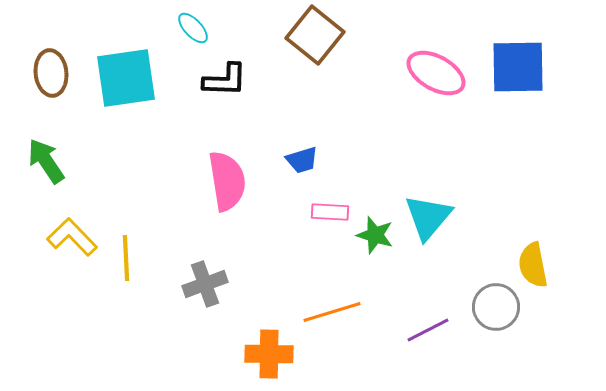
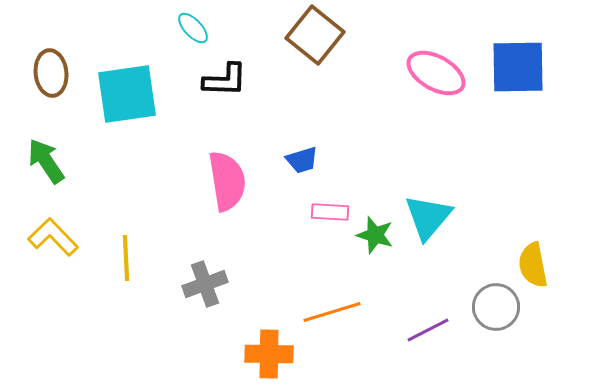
cyan square: moved 1 px right, 16 px down
yellow L-shape: moved 19 px left
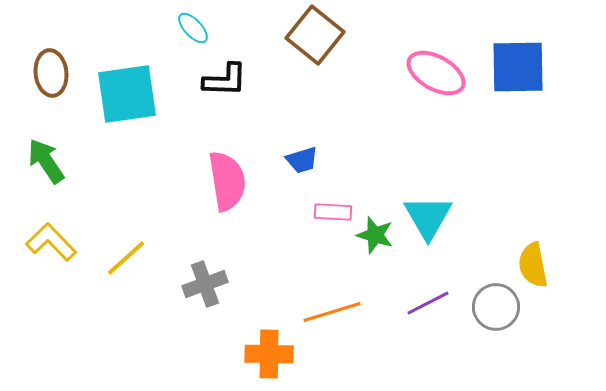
pink rectangle: moved 3 px right
cyan triangle: rotated 10 degrees counterclockwise
yellow L-shape: moved 2 px left, 5 px down
yellow line: rotated 51 degrees clockwise
purple line: moved 27 px up
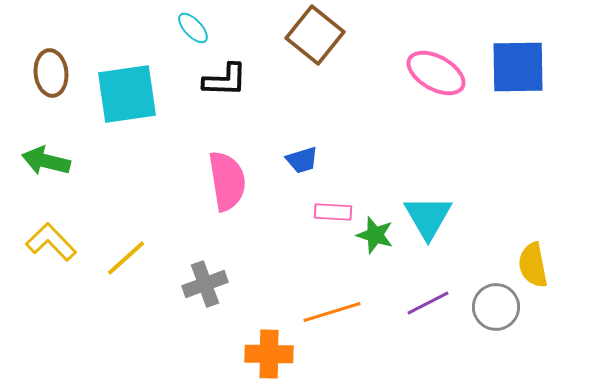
green arrow: rotated 42 degrees counterclockwise
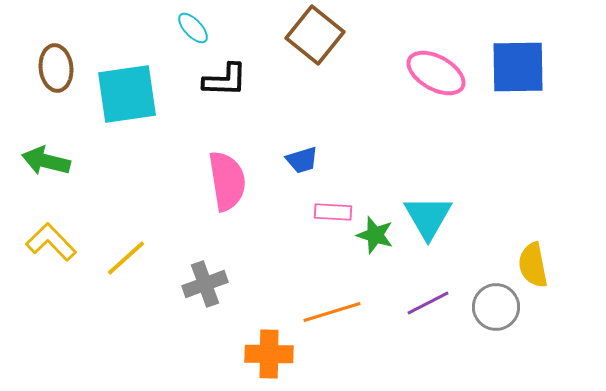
brown ellipse: moved 5 px right, 5 px up
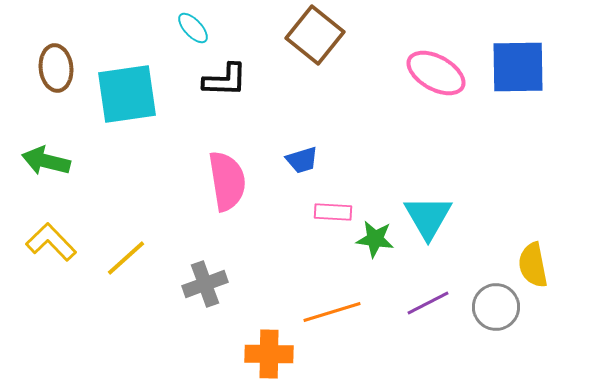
green star: moved 4 px down; rotated 9 degrees counterclockwise
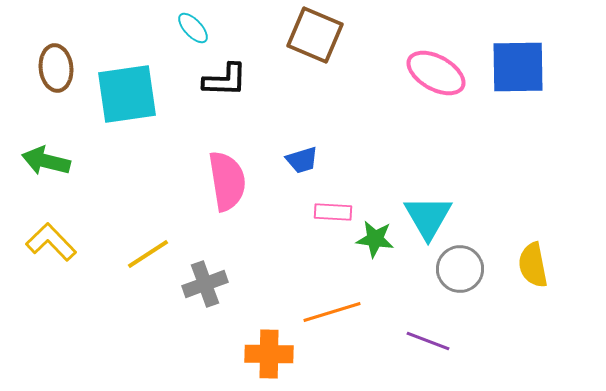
brown square: rotated 16 degrees counterclockwise
yellow line: moved 22 px right, 4 px up; rotated 9 degrees clockwise
purple line: moved 38 px down; rotated 48 degrees clockwise
gray circle: moved 36 px left, 38 px up
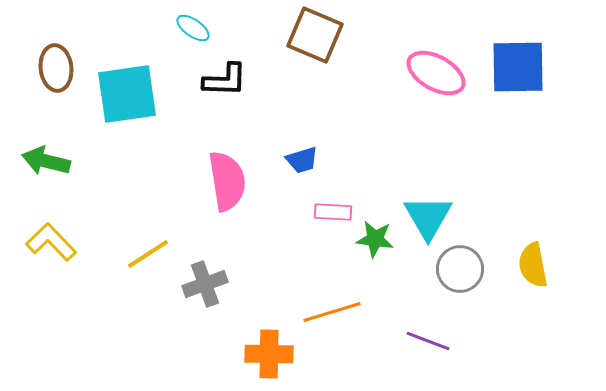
cyan ellipse: rotated 12 degrees counterclockwise
